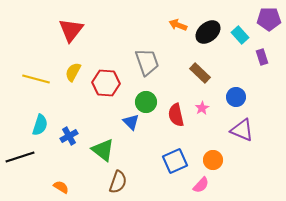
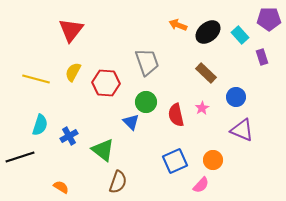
brown rectangle: moved 6 px right
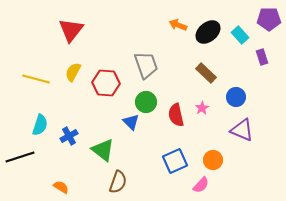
gray trapezoid: moved 1 px left, 3 px down
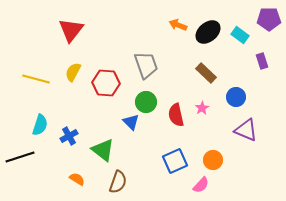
cyan rectangle: rotated 12 degrees counterclockwise
purple rectangle: moved 4 px down
purple triangle: moved 4 px right
orange semicircle: moved 16 px right, 8 px up
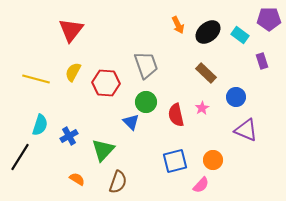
orange arrow: rotated 138 degrees counterclockwise
green triangle: rotated 35 degrees clockwise
black line: rotated 40 degrees counterclockwise
blue square: rotated 10 degrees clockwise
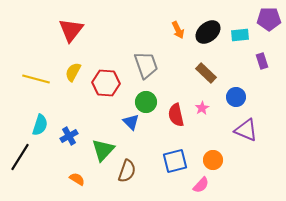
orange arrow: moved 5 px down
cyan rectangle: rotated 42 degrees counterclockwise
brown semicircle: moved 9 px right, 11 px up
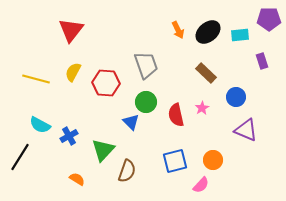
cyan semicircle: rotated 100 degrees clockwise
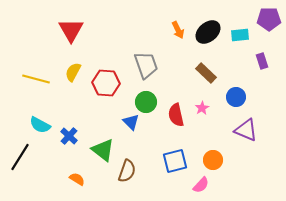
red triangle: rotated 8 degrees counterclockwise
blue cross: rotated 18 degrees counterclockwise
green triangle: rotated 35 degrees counterclockwise
